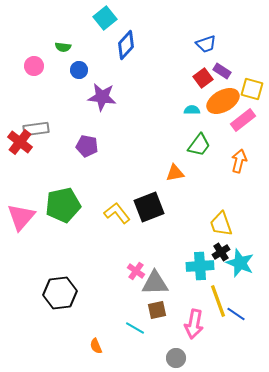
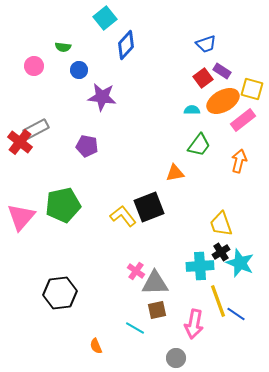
gray rectangle: rotated 20 degrees counterclockwise
yellow L-shape: moved 6 px right, 3 px down
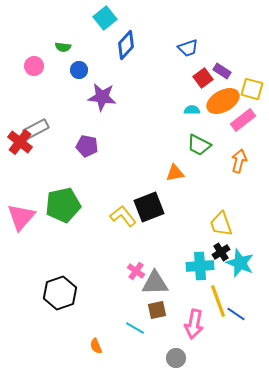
blue trapezoid: moved 18 px left, 4 px down
green trapezoid: rotated 80 degrees clockwise
black hexagon: rotated 12 degrees counterclockwise
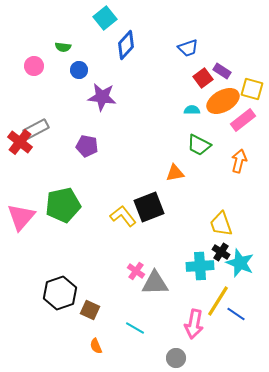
black cross: rotated 24 degrees counterclockwise
yellow line: rotated 52 degrees clockwise
brown square: moved 67 px left; rotated 36 degrees clockwise
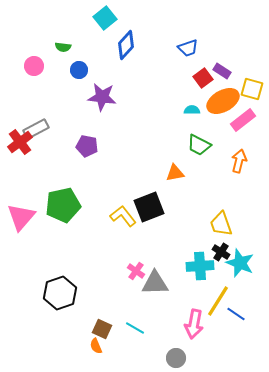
red cross: rotated 15 degrees clockwise
brown square: moved 12 px right, 19 px down
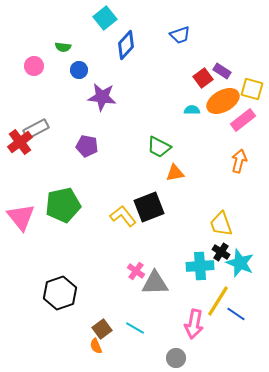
blue trapezoid: moved 8 px left, 13 px up
green trapezoid: moved 40 px left, 2 px down
pink triangle: rotated 20 degrees counterclockwise
brown square: rotated 30 degrees clockwise
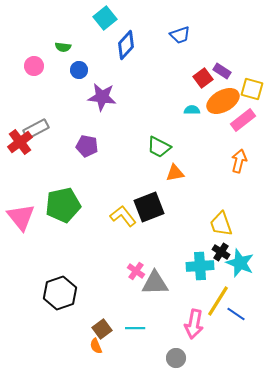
cyan line: rotated 30 degrees counterclockwise
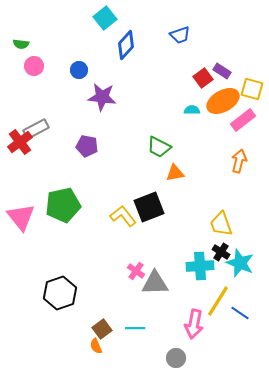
green semicircle: moved 42 px left, 3 px up
blue line: moved 4 px right, 1 px up
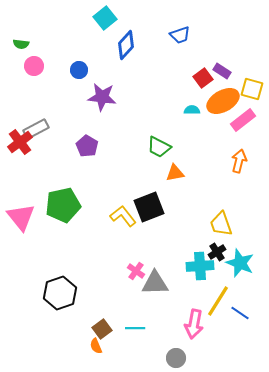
purple pentagon: rotated 20 degrees clockwise
black cross: moved 4 px left; rotated 24 degrees clockwise
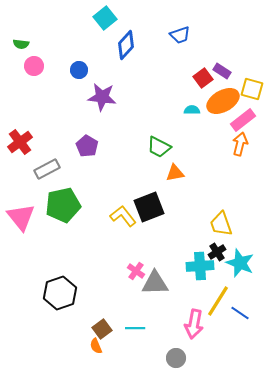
gray rectangle: moved 11 px right, 40 px down
orange arrow: moved 1 px right, 17 px up
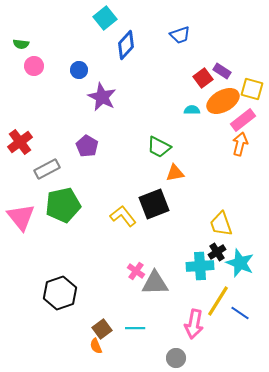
purple star: rotated 20 degrees clockwise
black square: moved 5 px right, 3 px up
